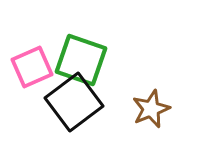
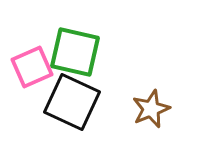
green square: moved 6 px left, 8 px up; rotated 6 degrees counterclockwise
black square: moved 2 px left; rotated 28 degrees counterclockwise
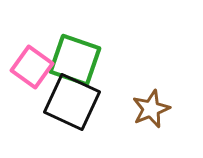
green square: moved 8 px down; rotated 6 degrees clockwise
pink square: rotated 30 degrees counterclockwise
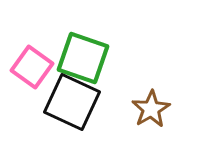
green square: moved 8 px right, 2 px up
brown star: rotated 9 degrees counterclockwise
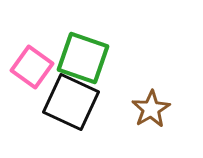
black square: moved 1 px left
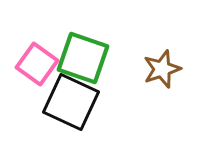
pink square: moved 5 px right, 3 px up
brown star: moved 11 px right, 40 px up; rotated 12 degrees clockwise
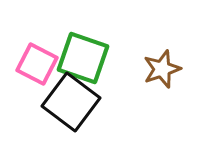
pink square: rotated 9 degrees counterclockwise
black square: rotated 12 degrees clockwise
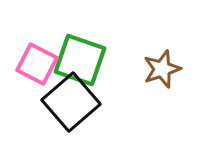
green square: moved 3 px left, 2 px down
black square: rotated 12 degrees clockwise
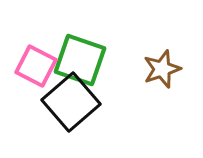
pink square: moved 1 px left, 2 px down
